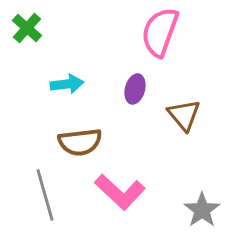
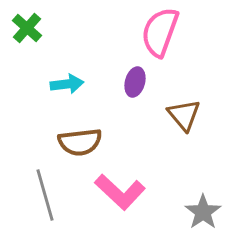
purple ellipse: moved 7 px up
gray star: moved 1 px right, 2 px down
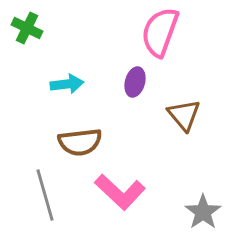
green cross: rotated 16 degrees counterclockwise
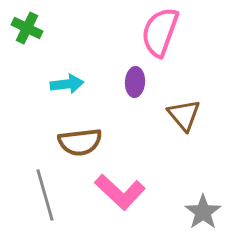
purple ellipse: rotated 12 degrees counterclockwise
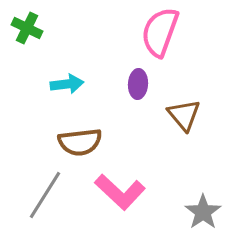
purple ellipse: moved 3 px right, 2 px down
gray line: rotated 48 degrees clockwise
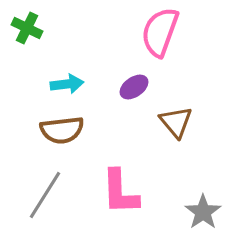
purple ellipse: moved 4 px left, 3 px down; rotated 52 degrees clockwise
brown triangle: moved 8 px left, 7 px down
brown semicircle: moved 18 px left, 12 px up
pink L-shape: rotated 45 degrees clockwise
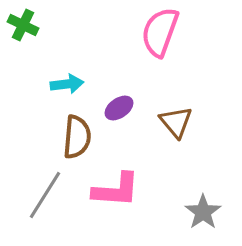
green cross: moved 4 px left, 3 px up
purple ellipse: moved 15 px left, 21 px down
brown semicircle: moved 15 px right, 7 px down; rotated 78 degrees counterclockwise
pink L-shape: moved 4 px left, 2 px up; rotated 84 degrees counterclockwise
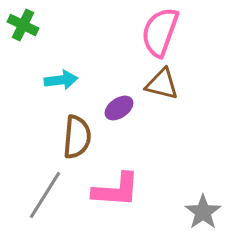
cyan arrow: moved 6 px left, 4 px up
brown triangle: moved 14 px left, 38 px up; rotated 36 degrees counterclockwise
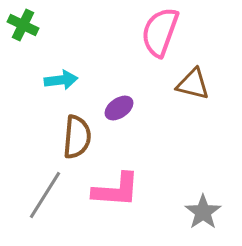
brown triangle: moved 31 px right
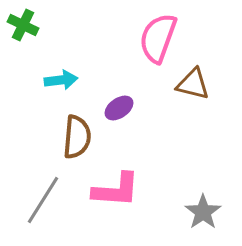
pink semicircle: moved 2 px left, 6 px down
gray line: moved 2 px left, 5 px down
